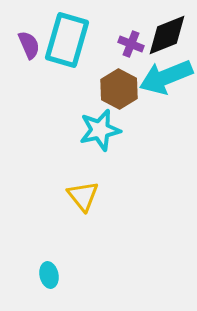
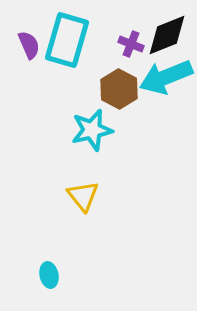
cyan star: moved 8 px left
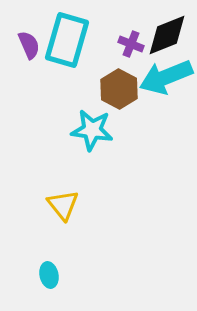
cyan star: rotated 21 degrees clockwise
yellow triangle: moved 20 px left, 9 px down
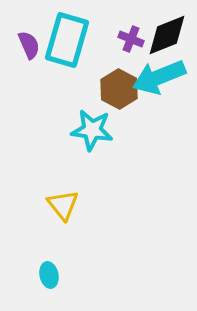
purple cross: moved 5 px up
cyan arrow: moved 7 px left
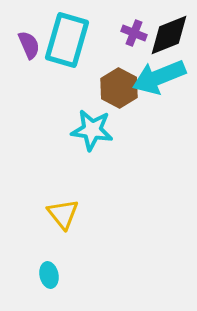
black diamond: moved 2 px right
purple cross: moved 3 px right, 6 px up
brown hexagon: moved 1 px up
yellow triangle: moved 9 px down
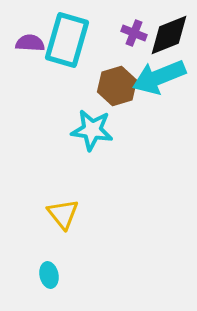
purple semicircle: moved 1 px right, 2 px up; rotated 64 degrees counterclockwise
brown hexagon: moved 2 px left, 2 px up; rotated 15 degrees clockwise
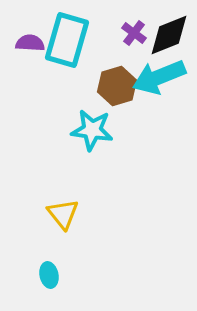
purple cross: rotated 15 degrees clockwise
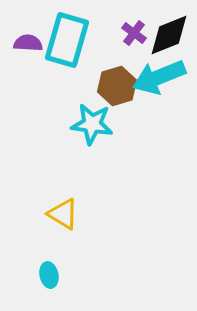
purple semicircle: moved 2 px left
cyan star: moved 6 px up
yellow triangle: rotated 20 degrees counterclockwise
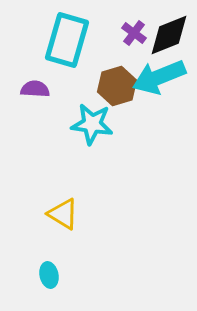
purple semicircle: moved 7 px right, 46 px down
